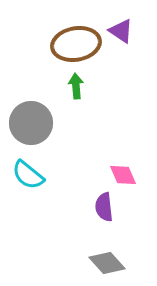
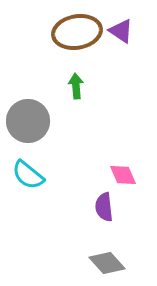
brown ellipse: moved 1 px right, 12 px up
gray circle: moved 3 px left, 2 px up
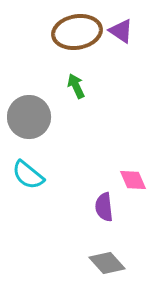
green arrow: rotated 20 degrees counterclockwise
gray circle: moved 1 px right, 4 px up
pink diamond: moved 10 px right, 5 px down
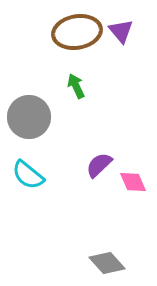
purple triangle: rotated 16 degrees clockwise
pink diamond: moved 2 px down
purple semicircle: moved 5 px left, 42 px up; rotated 52 degrees clockwise
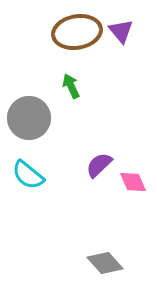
green arrow: moved 5 px left
gray circle: moved 1 px down
gray diamond: moved 2 px left
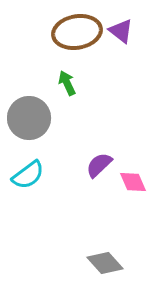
purple triangle: rotated 12 degrees counterclockwise
green arrow: moved 4 px left, 3 px up
cyan semicircle: rotated 76 degrees counterclockwise
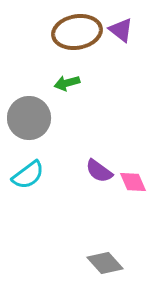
purple triangle: moved 1 px up
green arrow: rotated 80 degrees counterclockwise
purple semicircle: moved 6 px down; rotated 100 degrees counterclockwise
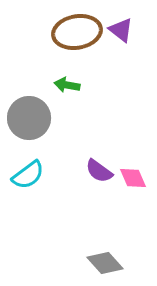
green arrow: moved 2 px down; rotated 25 degrees clockwise
pink diamond: moved 4 px up
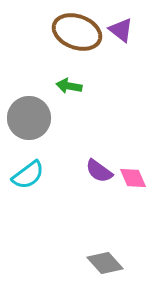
brown ellipse: rotated 30 degrees clockwise
green arrow: moved 2 px right, 1 px down
